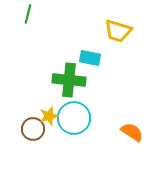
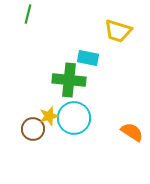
cyan rectangle: moved 2 px left
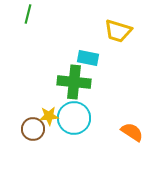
green cross: moved 5 px right, 2 px down
yellow star: rotated 12 degrees clockwise
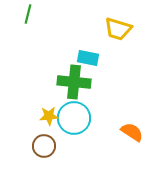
yellow trapezoid: moved 2 px up
brown circle: moved 11 px right, 17 px down
